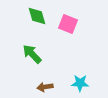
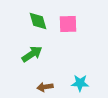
green diamond: moved 1 px right, 5 px down
pink square: rotated 24 degrees counterclockwise
green arrow: rotated 100 degrees clockwise
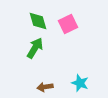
pink square: rotated 24 degrees counterclockwise
green arrow: moved 3 px right, 6 px up; rotated 25 degrees counterclockwise
cyan star: rotated 18 degrees clockwise
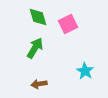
green diamond: moved 4 px up
cyan star: moved 5 px right, 12 px up; rotated 12 degrees clockwise
brown arrow: moved 6 px left, 3 px up
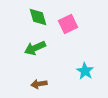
green arrow: rotated 145 degrees counterclockwise
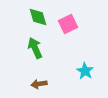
green arrow: rotated 90 degrees clockwise
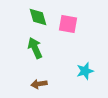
pink square: rotated 36 degrees clockwise
cyan star: rotated 24 degrees clockwise
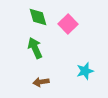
pink square: rotated 36 degrees clockwise
brown arrow: moved 2 px right, 2 px up
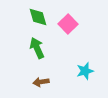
green arrow: moved 2 px right
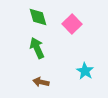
pink square: moved 4 px right
cyan star: rotated 24 degrees counterclockwise
brown arrow: rotated 21 degrees clockwise
